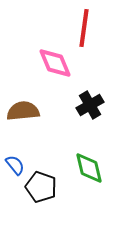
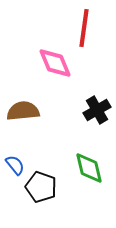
black cross: moved 7 px right, 5 px down
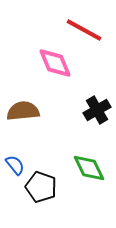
red line: moved 2 px down; rotated 69 degrees counterclockwise
green diamond: rotated 12 degrees counterclockwise
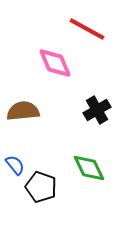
red line: moved 3 px right, 1 px up
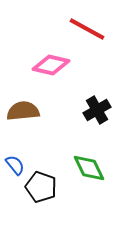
pink diamond: moved 4 px left, 2 px down; rotated 54 degrees counterclockwise
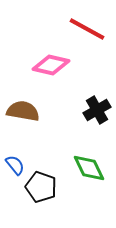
brown semicircle: rotated 16 degrees clockwise
